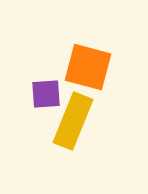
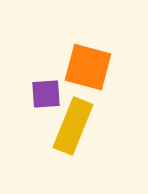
yellow rectangle: moved 5 px down
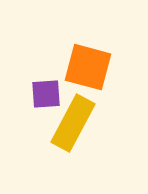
yellow rectangle: moved 3 px up; rotated 6 degrees clockwise
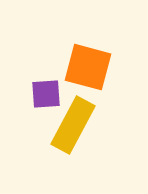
yellow rectangle: moved 2 px down
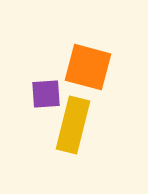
yellow rectangle: rotated 14 degrees counterclockwise
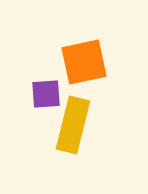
orange square: moved 4 px left, 5 px up; rotated 27 degrees counterclockwise
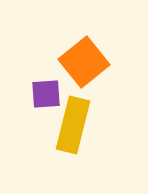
orange square: rotated 27 degrees counterclockwise
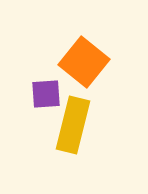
orange square: rotated 12 degrees counterclockwise
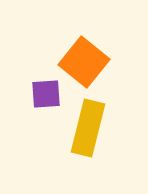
yellow rectangle: moved 15 px right, 3 px down
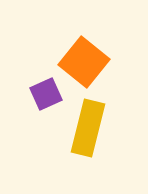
purple square: rotated 20 degrees counterclockwise
